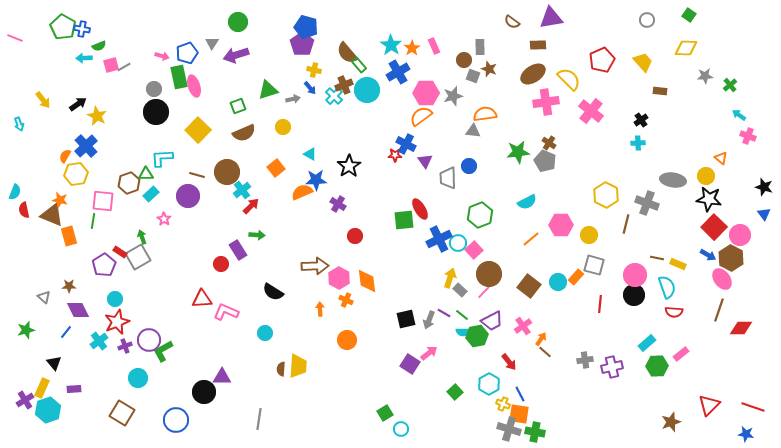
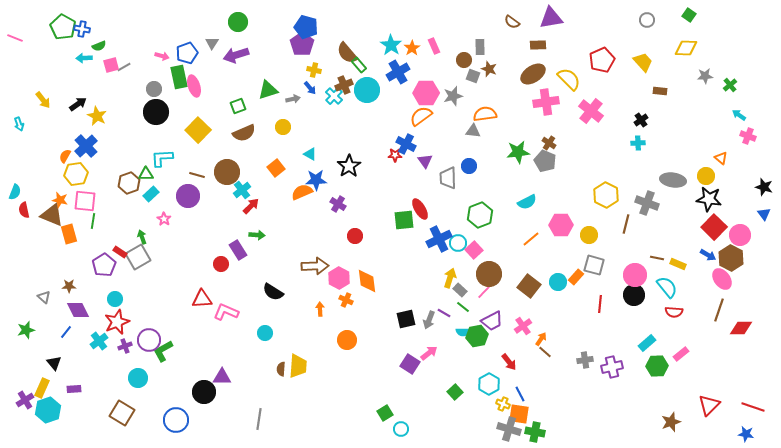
pink square at (103, 201): moved 18 px left
orange rectangle at (69, 236): moved 2 px up
cyan semicircle at (667, 287): rotated 20 degrees counterclockwise
green line at (462, 315): moved 1 px right, 8 px up
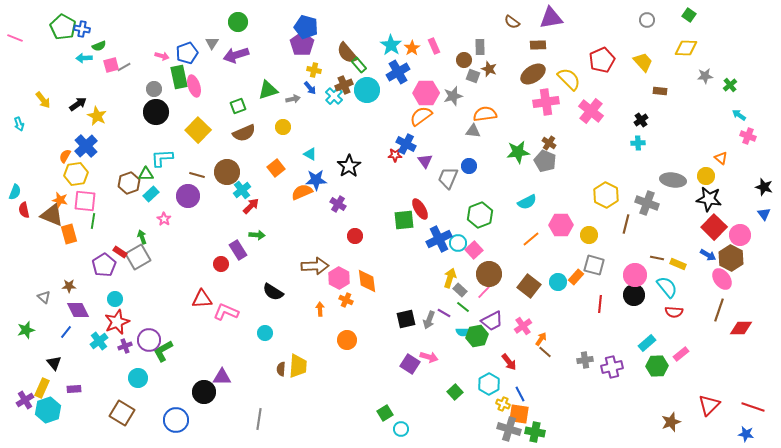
gray trapezoid at (448, 178): rotated 25 degrees clockwise
pink arrow at (429, 353): moved 4 px down; rotated 54 degrees clockwise
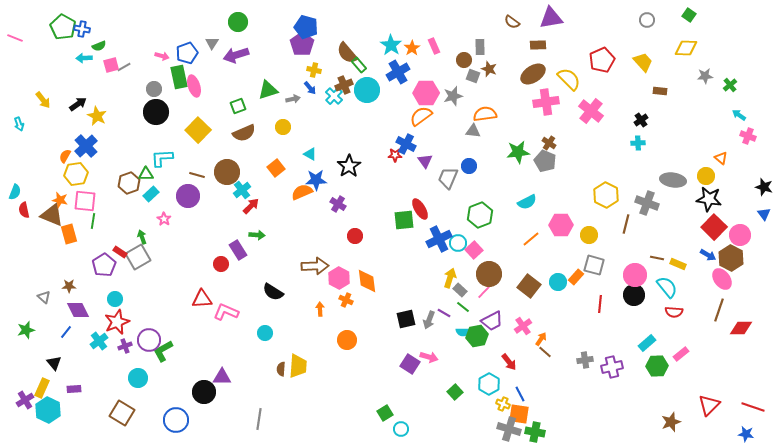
cyan hexagon at (48, 410): rotated 15 degrees counterclockwise
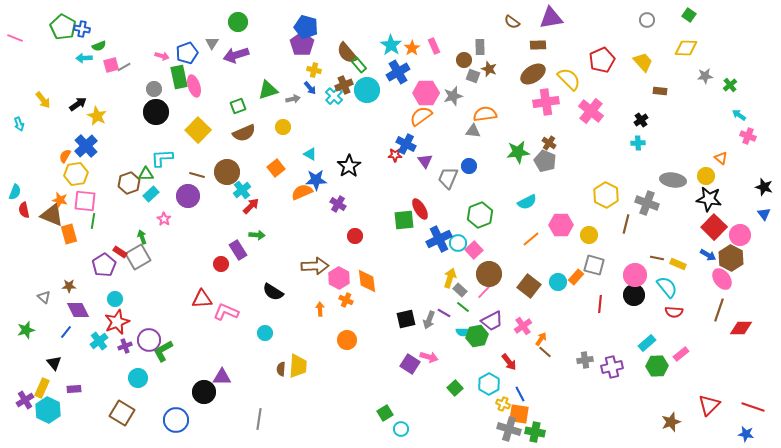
green square at (455, 392): moved 4 px up
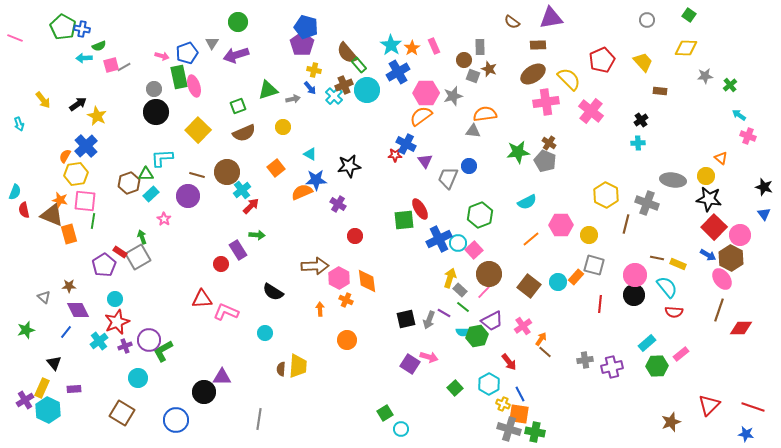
black star at (349, 166): rotated 25 degrees clockwise
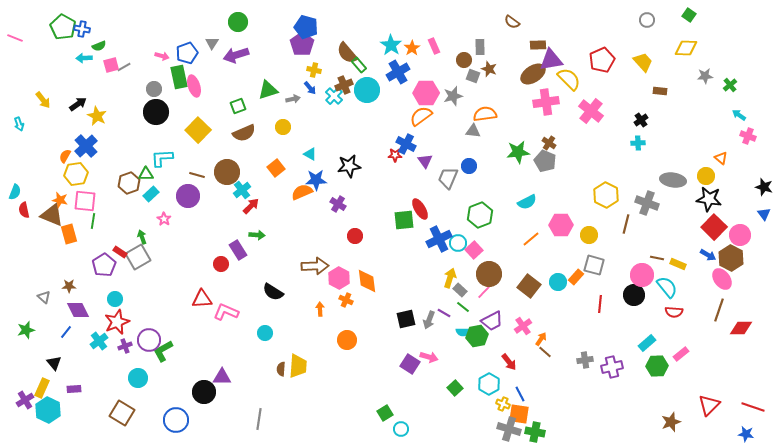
purple triangle at (551, 18): moved 42 px down
pink circle at (635, 275): moved 7 px right
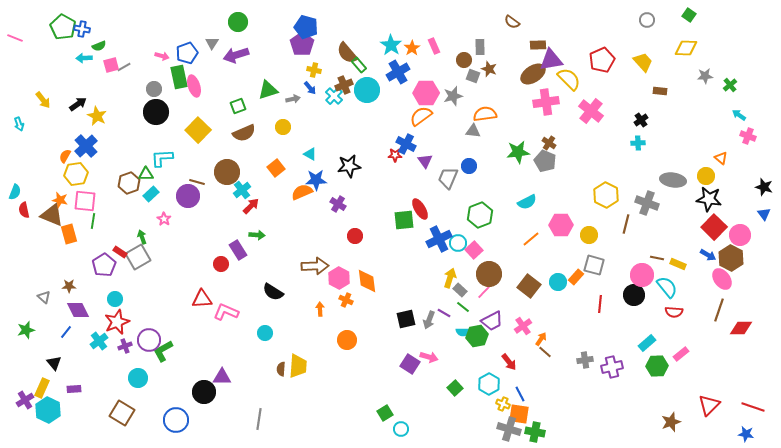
brown line at (197, 175): moved 7 px down
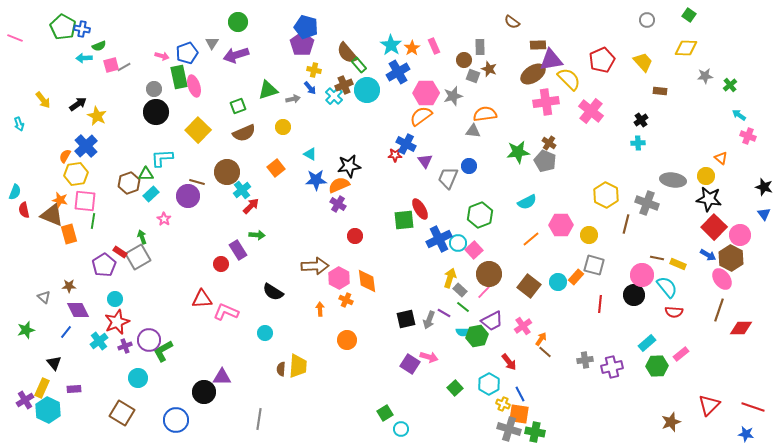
orange semicircle at (302, 192): moved 37 px right, 7 px up
